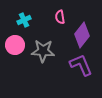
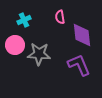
purple diamond: rotated 45 degrees counterclockwise
gray star: moved 4 px left, 3 px down
purple L-shape: moved 2 px left
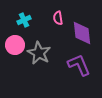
pink semicircle: moved 2 px left, 1 px down
purple diamond: moved 2 px up
gray star: moved 1 px up; rotated 25 degrees clockwise
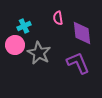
cyan cross: moved 6 px down
purple L-shape: moved 1 px left, 2 px up
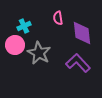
purple L-shape: rotated 20 degrees counterclockwise
